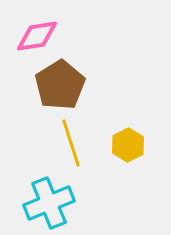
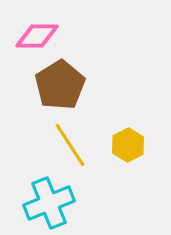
pink diamond: rotated 9 degrees clockwise
yellow line: moved 1 px left, 2 px down; rotated 15 degrees counterclockwise
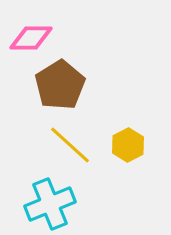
pink diamond: moved 6 px left, 2 px down
yellow line: rotated 15 degrees counterclockwise
cyan cross: moved 1 px right, 1 px down
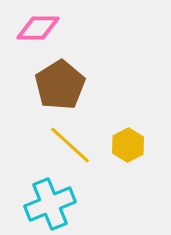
pink diamond: moved 7 px right, 10 px up
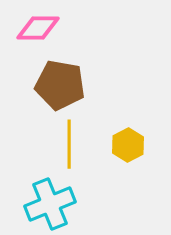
brown pentagon: rotated 30 degrees counterclockwise
yellow line: moved 1 px left, 1 px up; rotated 48 degrees clockwise
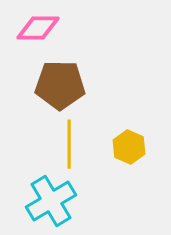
brown pentagon: rotated 9 degrees counterclockwise
yellow hexagon: moved 1 px right, 2 px down; rotated 8 degrees counterclockwise
cyan cross: moved 1 px right, 3 px up; rotated 9 degrees counterclockwise
